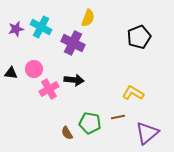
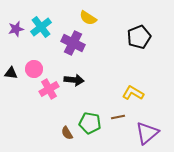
yellow semicircle: rotated 102 degrees clockwise
cyan cross: rotated 25 degrees clockwise
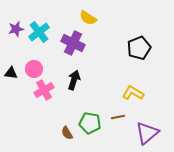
cyan cross: moved 2 px left, 5 px down
black pentagon: moved 11 px down
black arrow: rotated 78 degrees counterclockwise
pink cross: moved 5 px left, 1 px down
